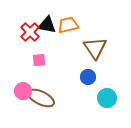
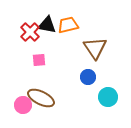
pink circle: moved 14 px down
cyan circle: moved 1 px right, 1 px up
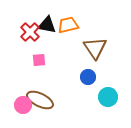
brown ellipse: moved 1 px left, 2 px down
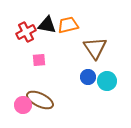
red cross: moved 4 px left; rotated 18 degrees clockwise
cyan circle: moved 1 px left, 16 px up
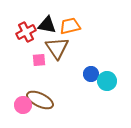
orange trapezoid: moved 2 px right, 1 px down
brown triangle: moved 38 px left
blue circle: moved 3 px right, 3 px up
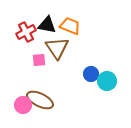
orange trapezoid: rotated 35 degrees clockwise
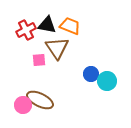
red cross: moved 2 px up
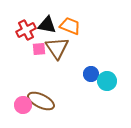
pink square: moved 11 px up
brown ellipse: moved 1 px right, 1 px down
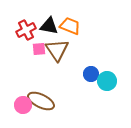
black triangle: moved 2 px right, 1 px down
brown triangle: moved 2 px down
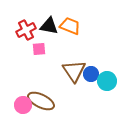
brown triangle: moved 17 px right, 21 px down
